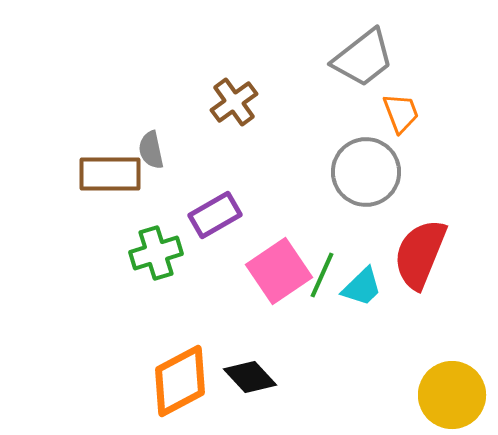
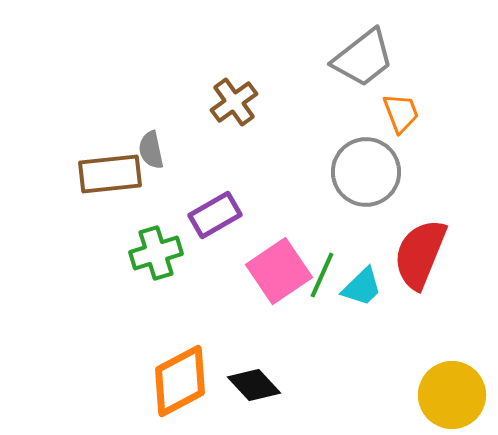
brown rectangle: rotated 6 degrees counterclockwise
black diamond: moved 4 px right, 8 px down
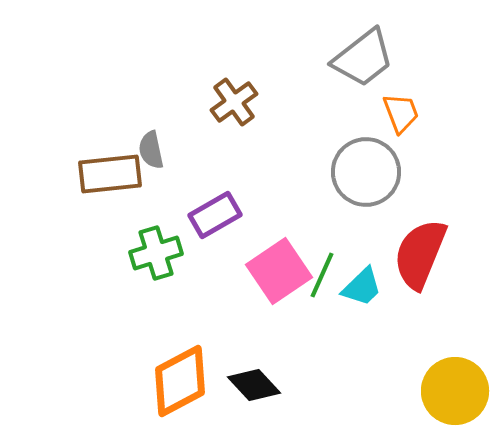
yellow circle: moved 3 px right, 4 px up
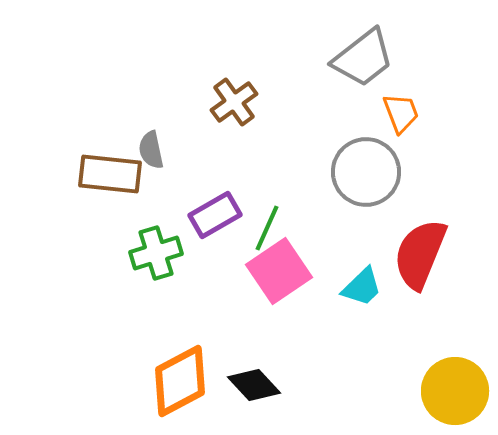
brown rectangle: rotated 12 degrees clockwise
green line: moved 55 px left, 47 px up
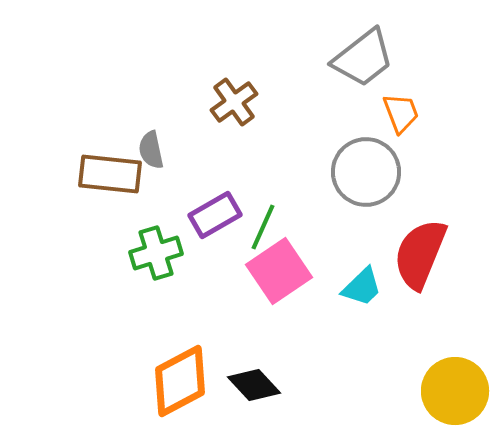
green line: moved 4 px left, 1 px up
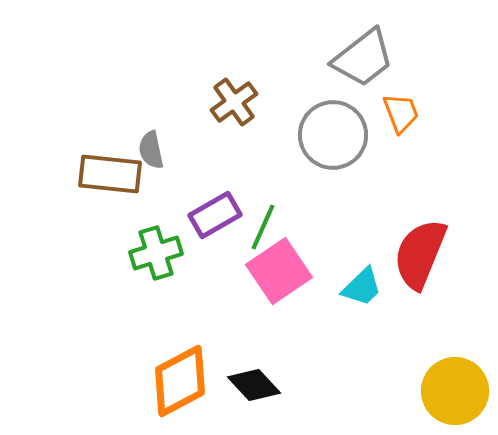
gray circle: moved 33 px left, 37 px up
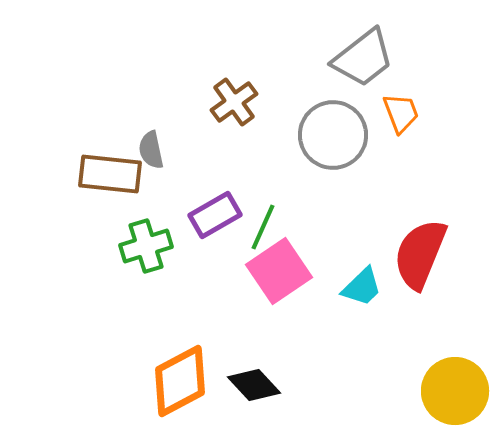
green cross: moved 10 px left, 7 px up
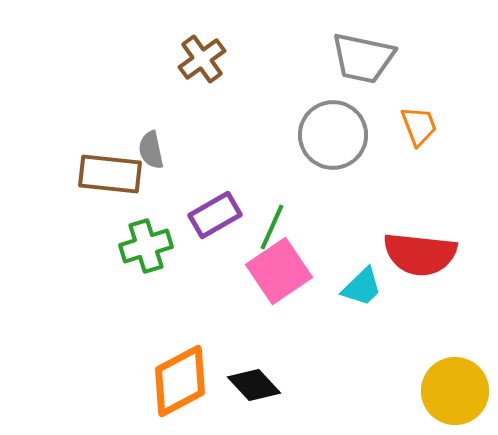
gray trapezoid: rotated 50 degrees clockwise
brown cross: moved 32 px left, 43 px up
orange trapezoid: moved 18 px right, 13 px down
green line: moved 9 px right
red semicircle: rotated 106 degrees counterclockwise
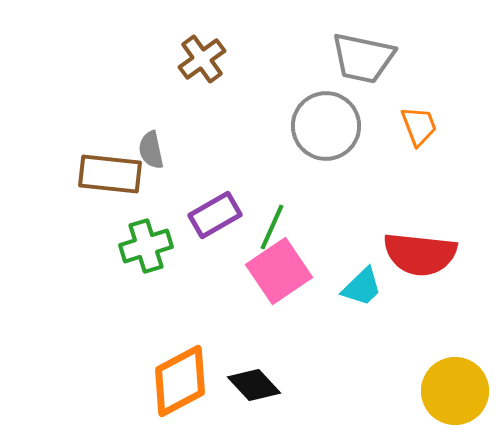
gray circle: moved 7 px left, 9 px up
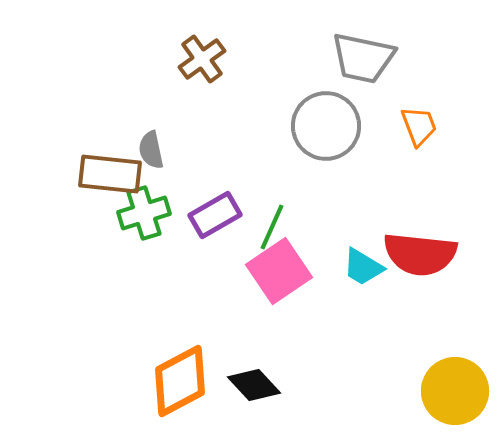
green cross: moved 2 px left, 33 px up
cyan trapezoid: moved 1 px right, 20 px up; rotated 75 degrees clockwise
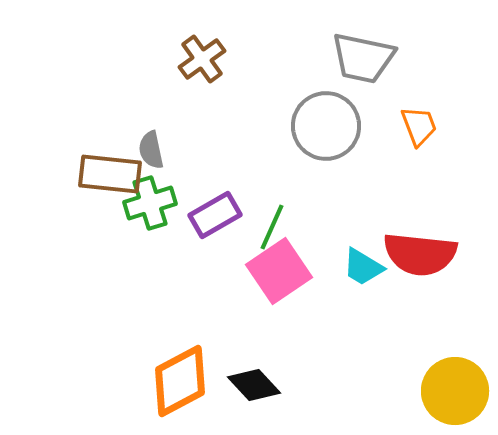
green cross: moved 6 px right, 10 px up
